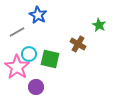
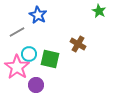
green star: moved 14 px up
purple circle: moved 2 px up
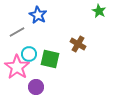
purple circle: moved 2 px down
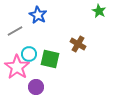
gray line: moved 2 px left, 1 px up
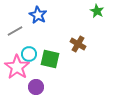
green star: moved 2 px left
